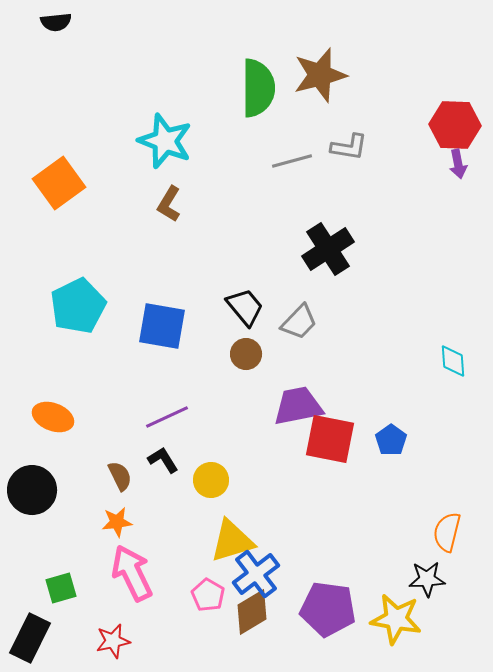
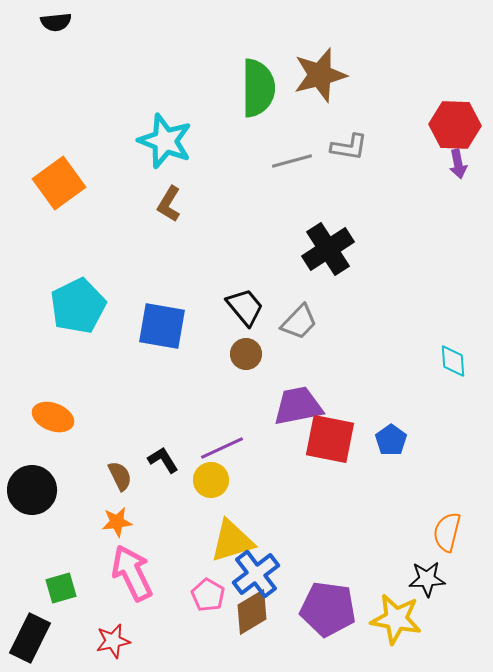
purple line: moved 55 px right, 31 px down
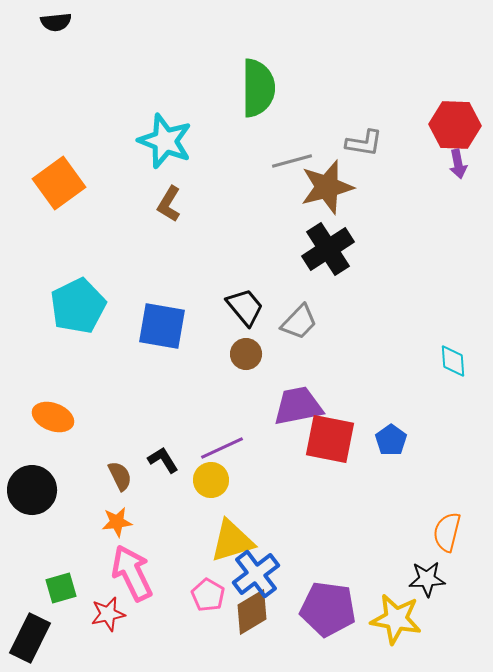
brown star: moved 7 px right, 112 px down
gray L-shape: moved 15 px right, 4 px up
red star: moved 5 px left, 27 px up
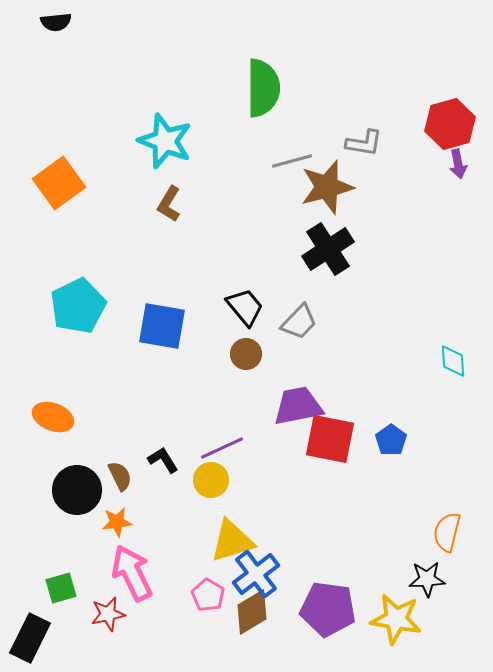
green semicircle: moved 5 px right
red hexagon: moved 5 px left, 1 px up; rotated 18 degrees counterclockwise
black circle: moved 45 px right
